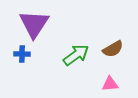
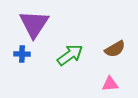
brown semicircle: moved 2 px right
green arrow: moved 6 px left
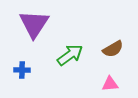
brown semicircle: moved 2 px left
blue cross: moved 16 px down
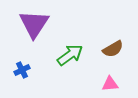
blue cross: rotated 28 degrees counterclockwise
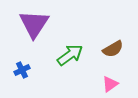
pink triangle: rotated 30 degrees counterclockwise
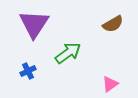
brown semicircle: moved 25 px up
green arrow: moved 2 px left, 2 px up
blue cross: moved 6 px right, 1 px down
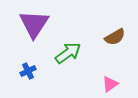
brown semicircle: moved 2 px right, 13 px down
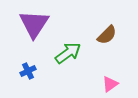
brown semicircle: moved 8 px left, 2 px up; rotated 15 degrees counterclockwise
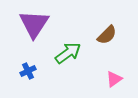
pink triangle: moved 4 px right, 5 px up
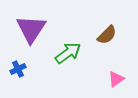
purple triangle: moved 3 px left, 5 px down
blue cross: moved 10 px left, 2 px up
pink triangle: moved 2 px right
